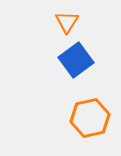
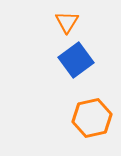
orange hexagon: moved 2 px right
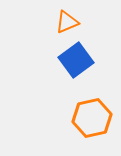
orange triangle: rotated 35 degrees clockwise
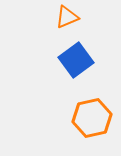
orange triangle: moved 5 px up
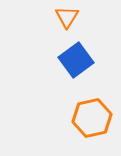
orange triangle: rotated 35 degrees counterclockwise
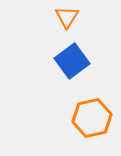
blue square: moved 4 px left, 1 px down
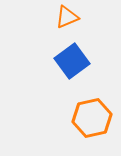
orange triangle: rotated 35 degrees clockwise
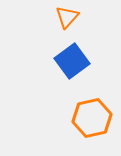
orange triangle: rotated 25 degrees counterclockwise
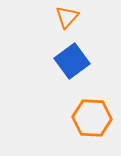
orange hexagon: rotated 15 degrees clockwise
